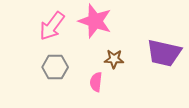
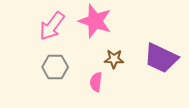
purple trapezoid: moved 3 px left, 5 px down; rotated 12 degrees clockwise
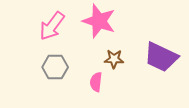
pink star: moved 4 px right
purple trapezoid: moved 1 px up
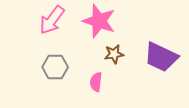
pink arrow: moved 6 px up
brown star: moved 5 px up; rotated 12 degrees counterclockwise
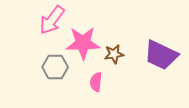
pink star: moved 16 px left, 22 px down; rotated 20 degrees counterclockwise
purple trapezoid: moved 2 px up
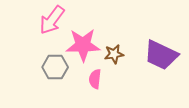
pink star: moved 2 px down
pink semicircle: moved 1 px left, 3 px up
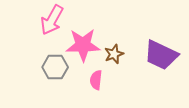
pink arrow: rotated 8 degrees counterclockwise
brown star: rotated 12 degrees counterclockwise
pink semicircle: moved 1 px right, 1 px down
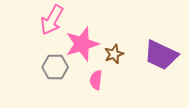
pink star: moved 1 px left, 1 px up; rotated 16 degrees counterclockwise
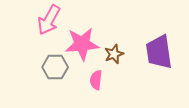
pink arrow: moved 3 px left
pink star: rotated 12 degrees clockwise
purple trapezoid: moved 2 px left, 3 px up; rotated 57 degrees clockwise
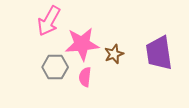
pink arrow: moved 1 px down
purple trapezoid: moved 1 px down
pink semicircle: moved 11 px left, 3 px up
